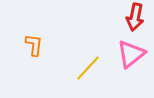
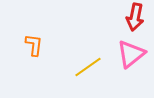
yellow line: moved 1 px up; rotated 12 degrees clockwise
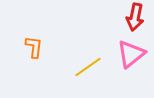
orange L-shape: moved 2 px down
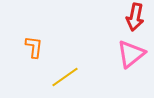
yellow line: moved 23 px left, 10 px down
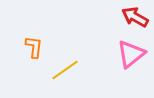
red arrow: rotated 108 degrees clockwise
yellow line: moved 7 px up
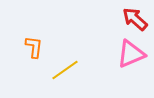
red arrow: moved 2 px down; rotated 12 degrees clockwise
pink triangle: rotated 16 degrees clockwise
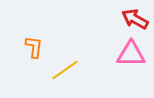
red arrow: rotated 12 degrees counterclockwise
pink triangle: rotated 24 degrees clockwise
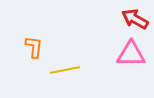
yellow line: rotated 24 degrees clockwise
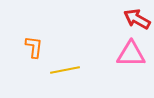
red arrow: moved 2 px right
